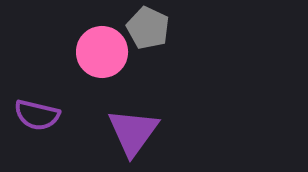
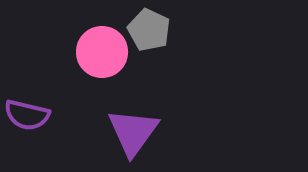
gray pentagon: moved 1 px right, 2 px down
purple semicircle: moved 10 px left
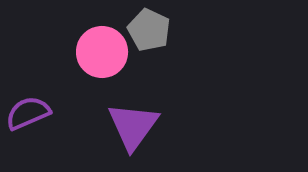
purple semicircle: moved 1 px right, 2 px up; rotated 144 degrees clockwise
purple triangle: moved 6 px up
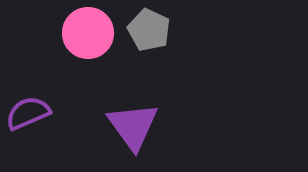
pink circle: moved 14 px left, 19 px up
purple triangle: rotated 12 degrees counterclockwise
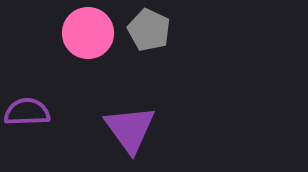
purple semicircle: moved 1 px left, 1 px up; rotated 21 degrees clockwise
purple triangle: moved 3 px left, 3 px down
